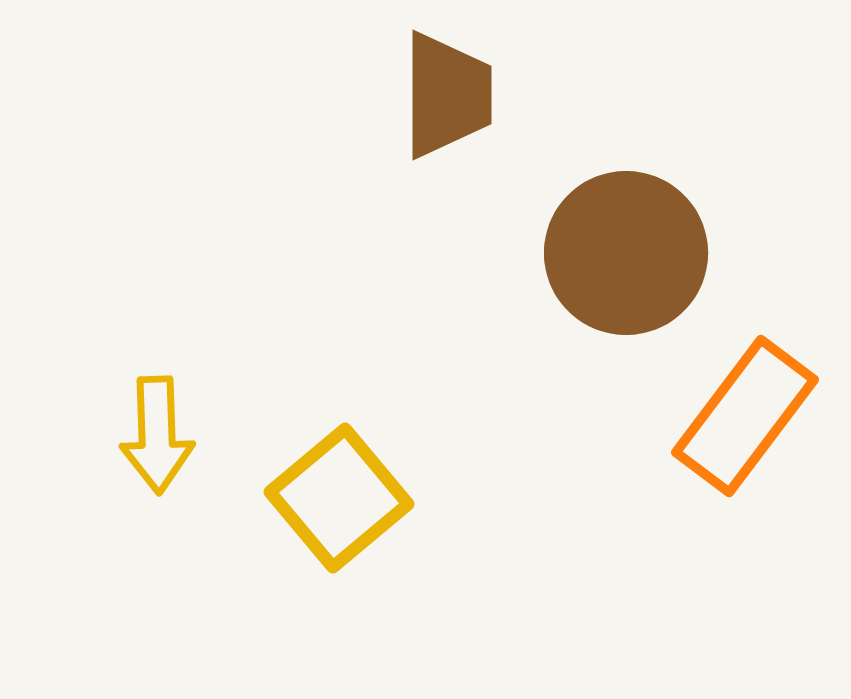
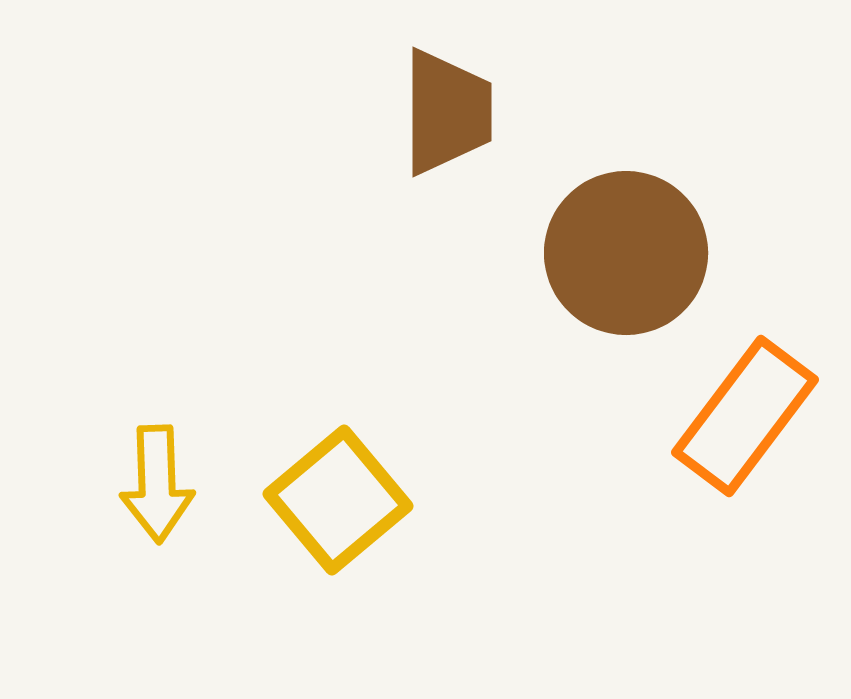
brown trapezoid: moved 17 px down
yellow arrow: moved 49 px down
yellow square: moved 1 px left, 2 px down
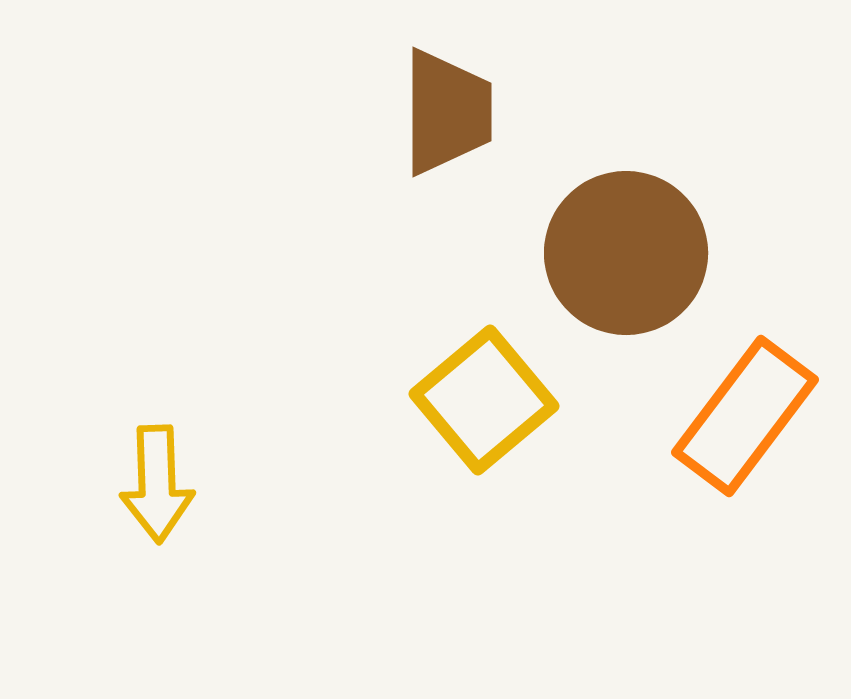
yellow square: moved 146 px right, 100 px up
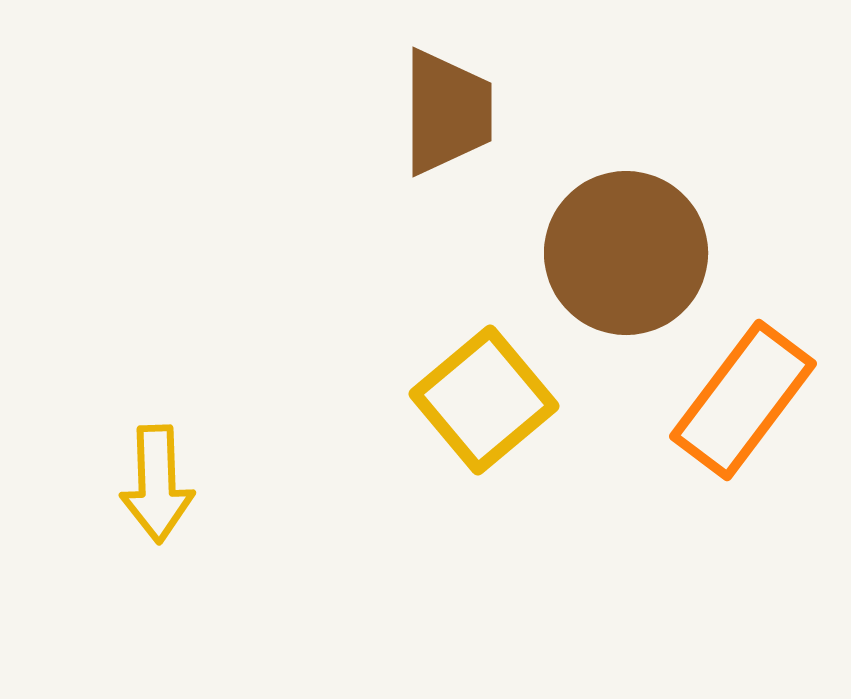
orange rectangle: moved 2 px left, 16 px up
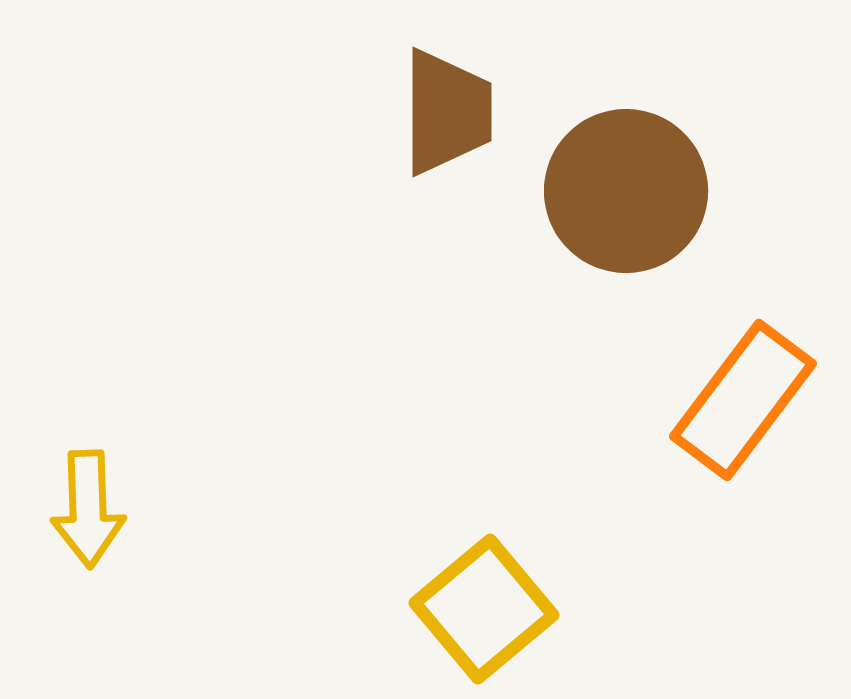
brown circle: moved 62 px up
yellow square: moved 209 px down
yellow arrow: moved 69 px left, 25 px down
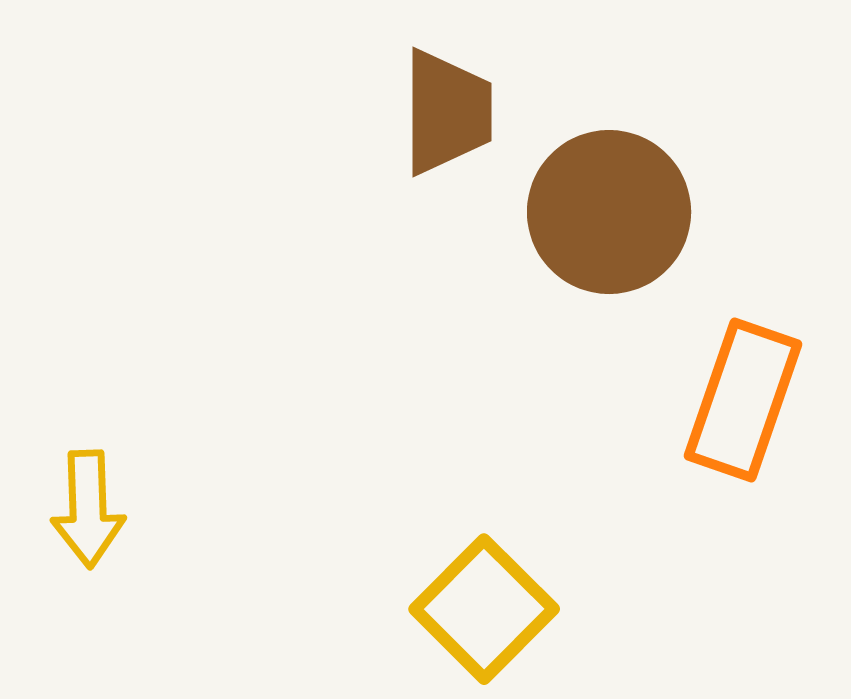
brown circle: moved 17 px left, 21 px down
orange rectangle: rotated 18 degrees counterclockwise
yellow square: rotated 5 degrees counterclockwise
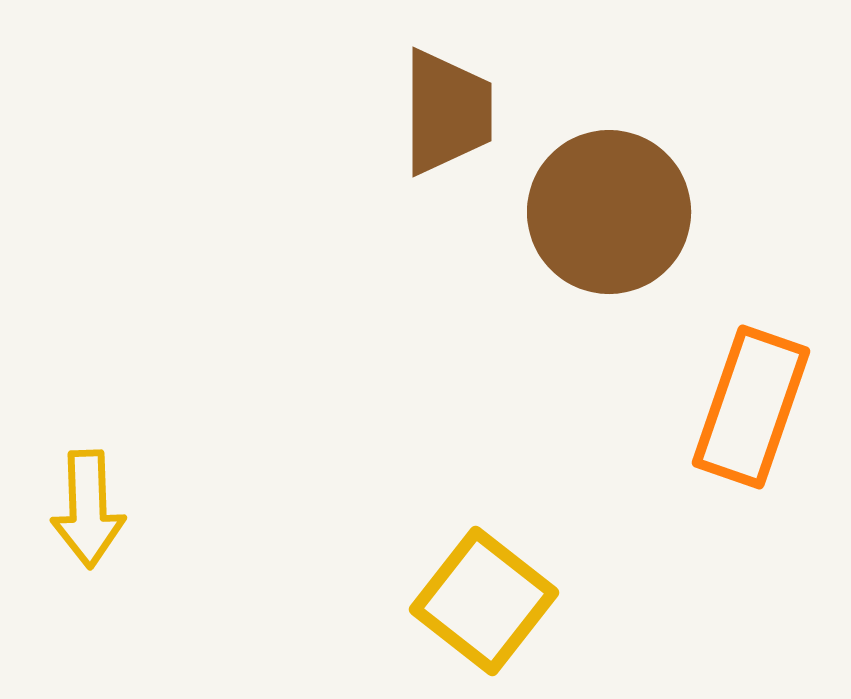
orange rectangle: moved 8 px right, 7 px down
yellow square: moved 8 px up; rotated 7 degrees counterclockwise
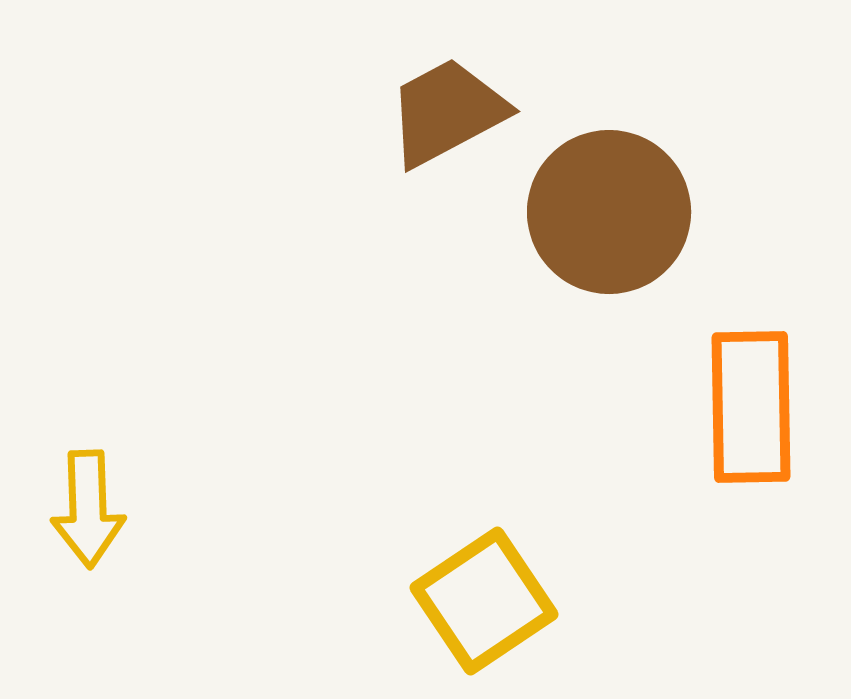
brown trapezoid: rotated 118 degrees counterclockwise
orange rectangle: rotated 20 degrees counterclockwise
yellow square: rotated 18 degrees clockwise
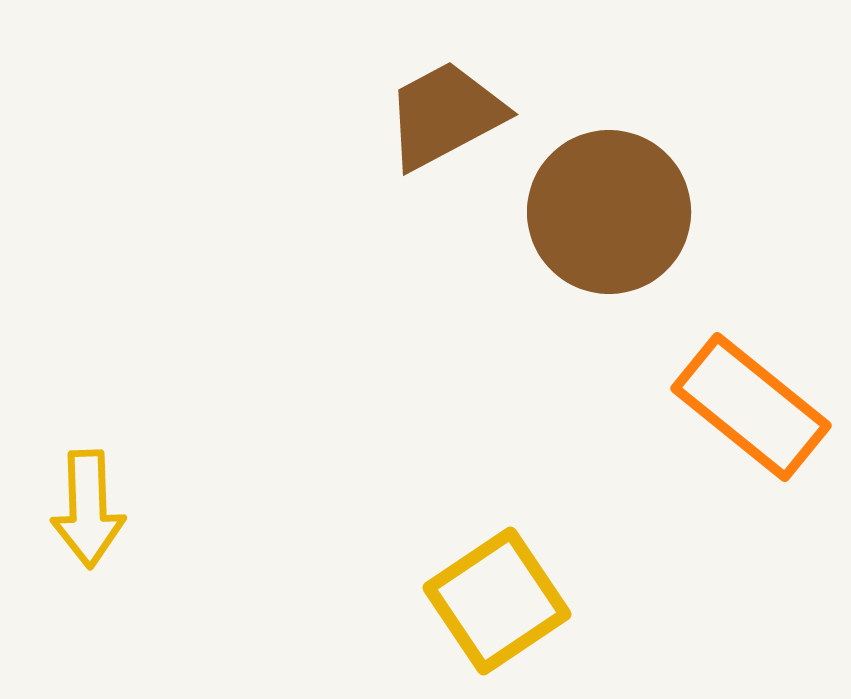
brown trapezoid: moved 2 px left, 3 px down
orange rectangle: rotated 50 degrees counterclockwise
yellow square: moved 13 px right
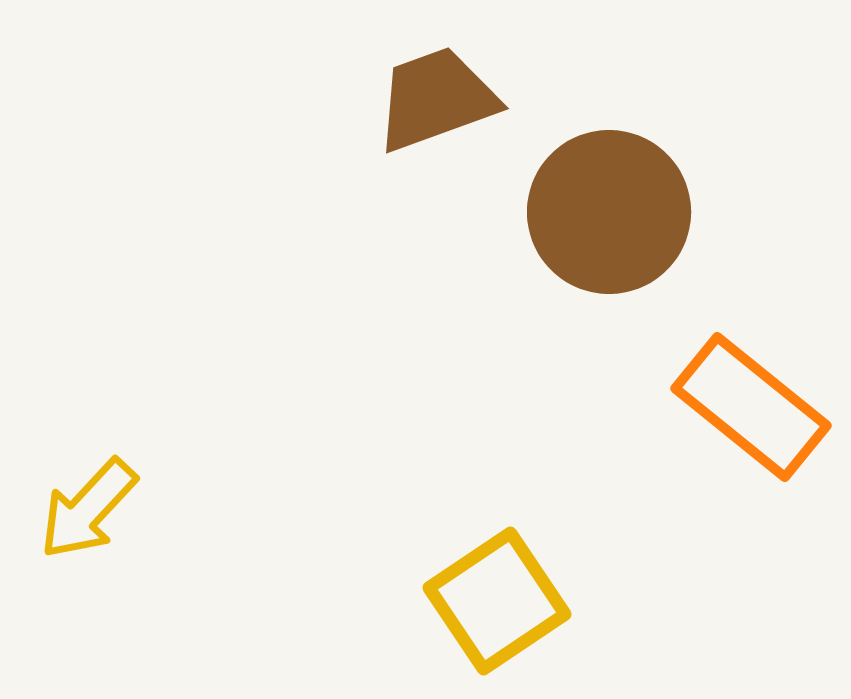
brown trapezoid: moved 9 px left, 16 px up; rotated 8 degrees clockwise
yellow arrow: rotated 45 degrees clockwise
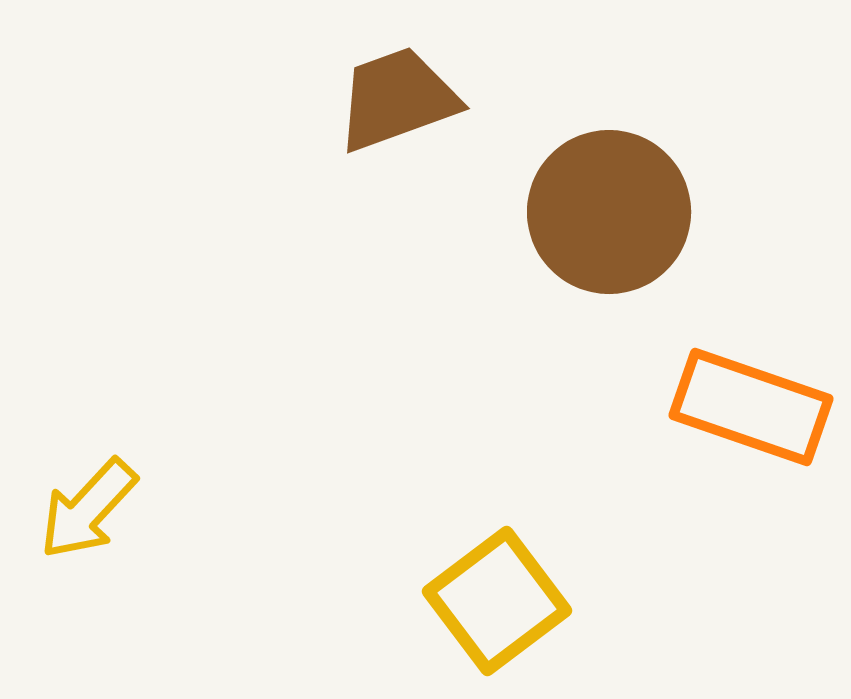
brown trapezoid: moved 39 px left
orange rectangle: rotated 20 degrees counterclockwise
yellow square: rotated 3 degrees counterclockwise
